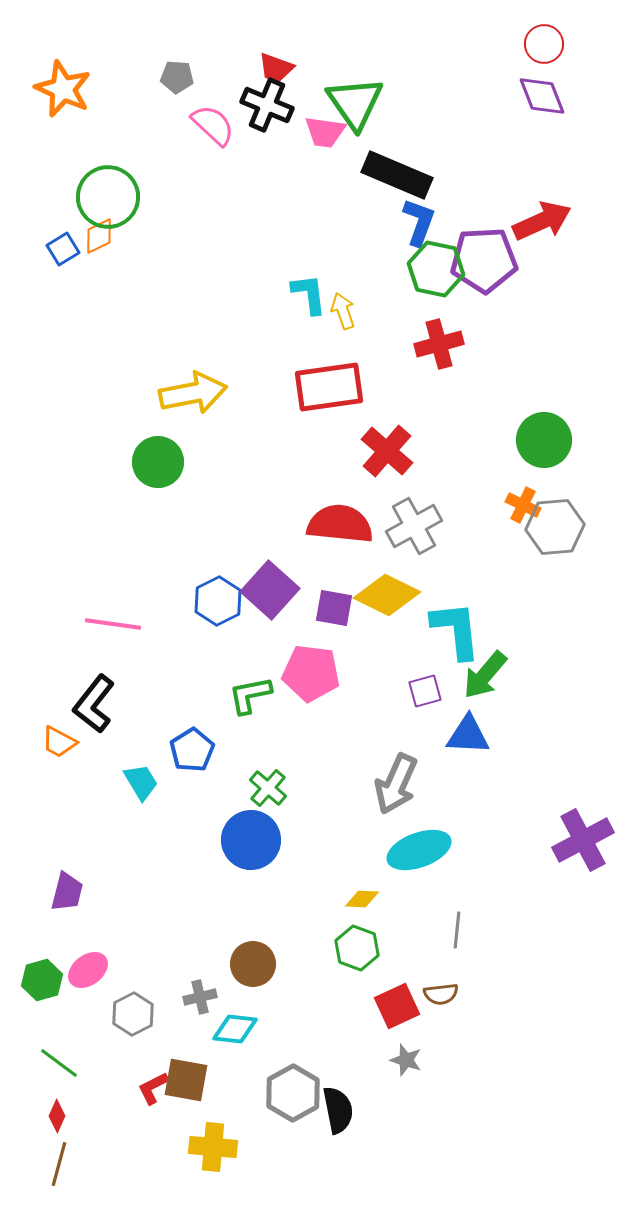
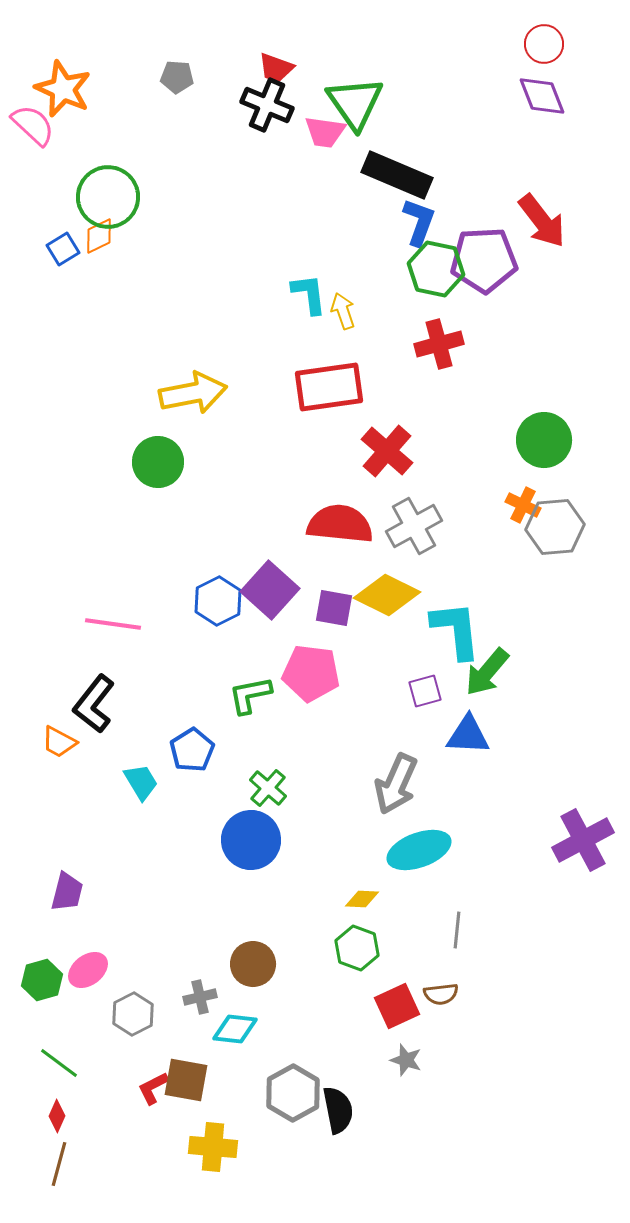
pink semicircle at (213, 125): moved 180 px left
red arrow at (542, 221): rotated 76 degrees clockwise
green arrow at (485, 675): moved 2 px right, 3 px up
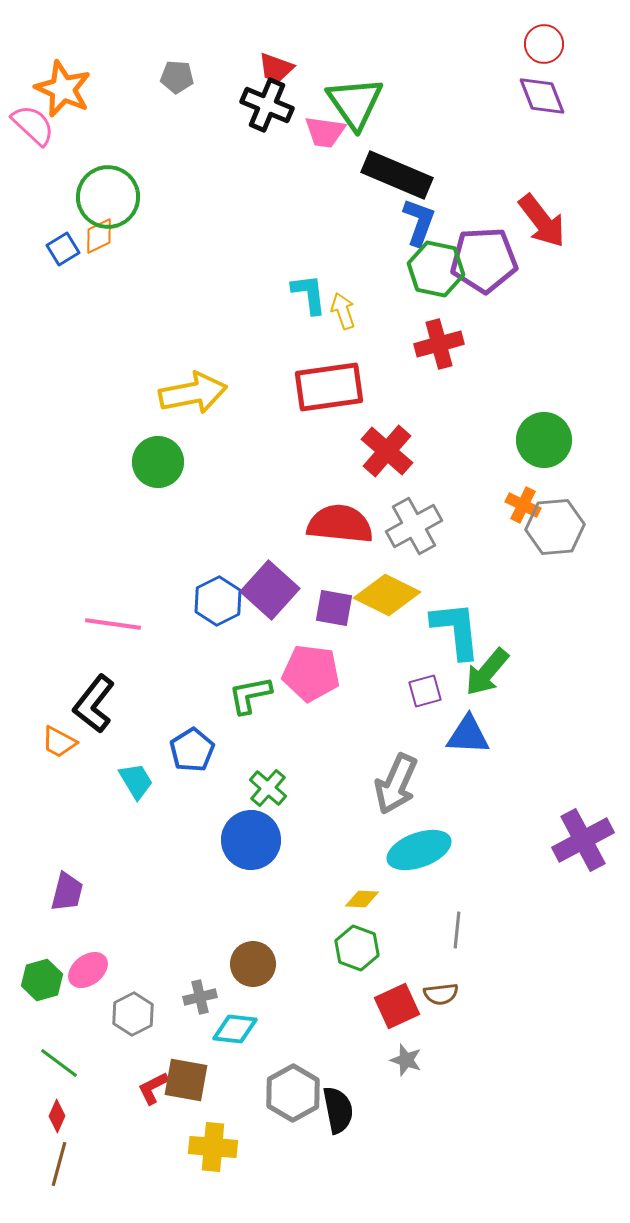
cyan trapezoid at (141, 782): moved 5 px left, 1 px up
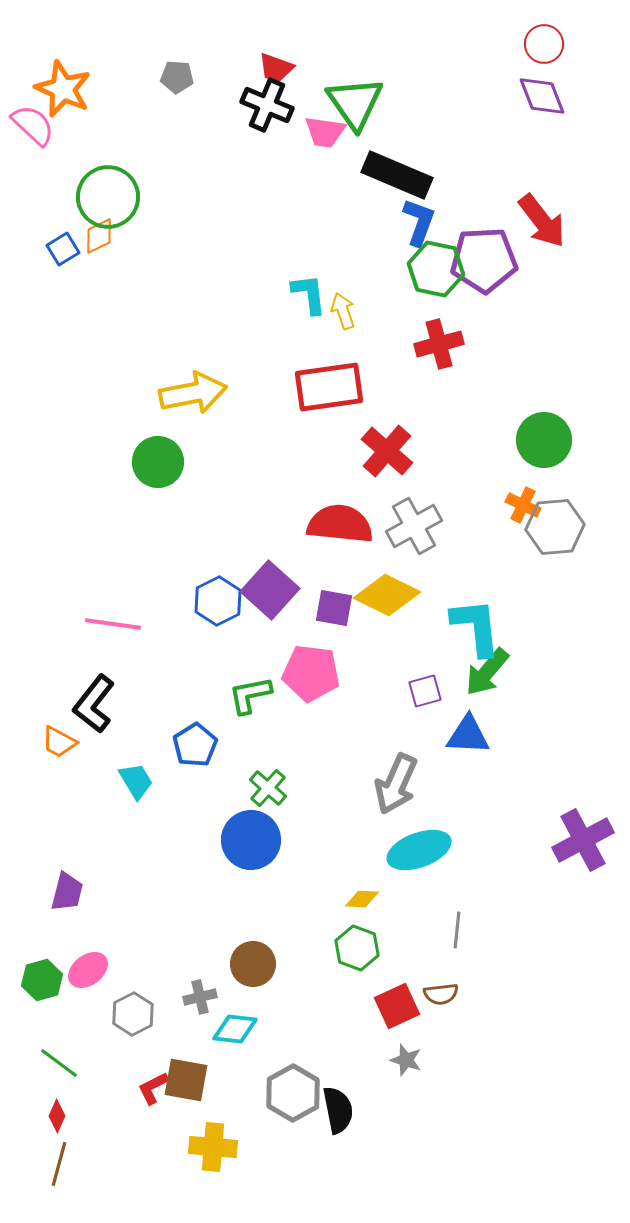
cyan L-shape at (456, 630): moved 20 px right, 3 px up
blue pentagon at (192, 750): moved 3 px right, 5 px up
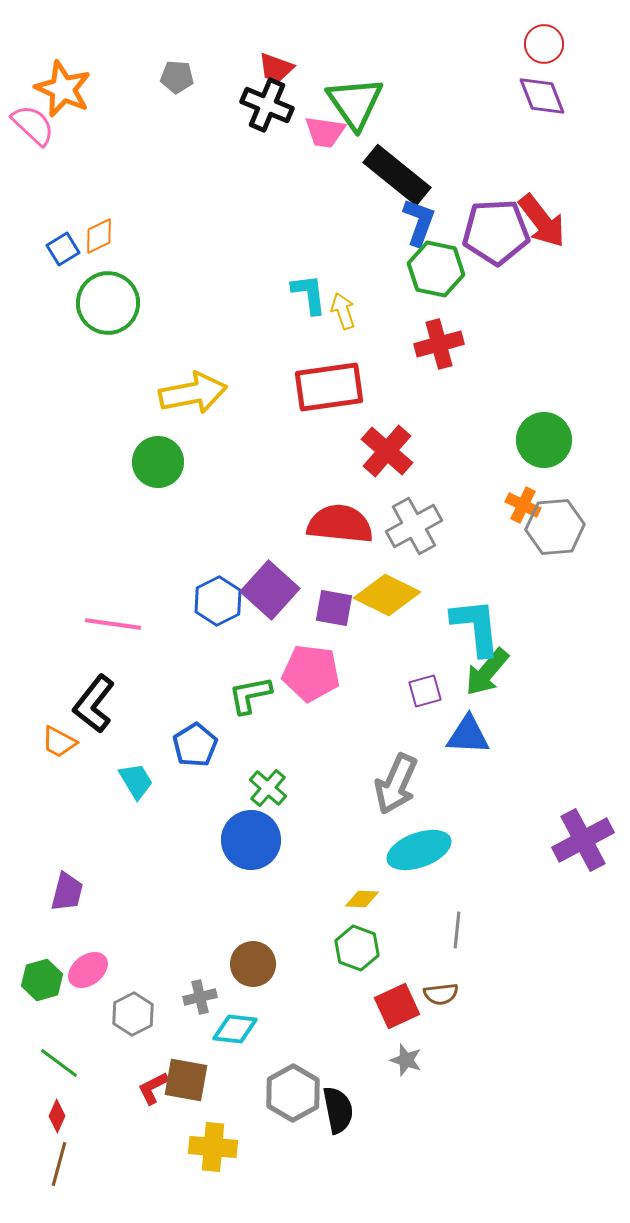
black rectangle at (397, 175): rotated 16 degrees clockwise
green circle at (108, 197): moved 106 px down
purple pentagon at (484, 260): moved 12 px right, 28 px up
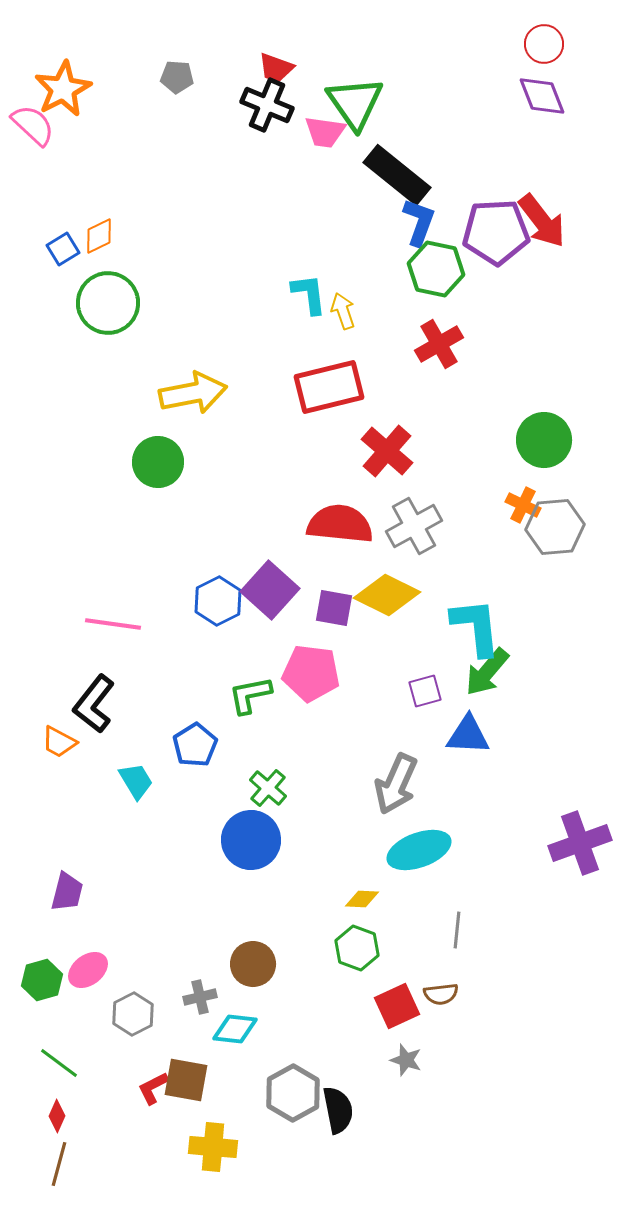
orange star at (63, 89): rotated 20 degrees clockwise
red cross at (439, 344): rotated 15 degrees counterclockwise
red rectangle at (329, 387): rotated 6 degrees counterclockwise
purple cross at (583, 840): moved 3 px left, 3 px down; rotated 8 degrees clockwise
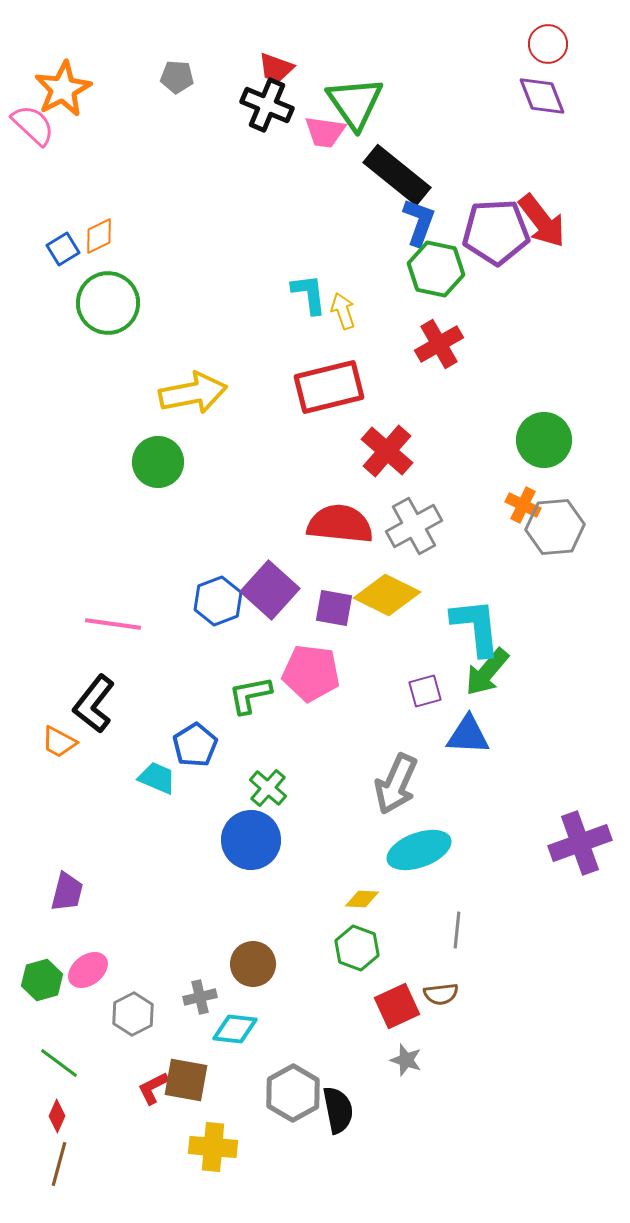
red circle at (544, 44): moved 4 px right
blue hexagon at (218, 601): rotated 6 degrees clockwise
cyan trapezoid at (136, 781): moved 21 px right, 3 px up; rotated 36 degrees counterclockwise
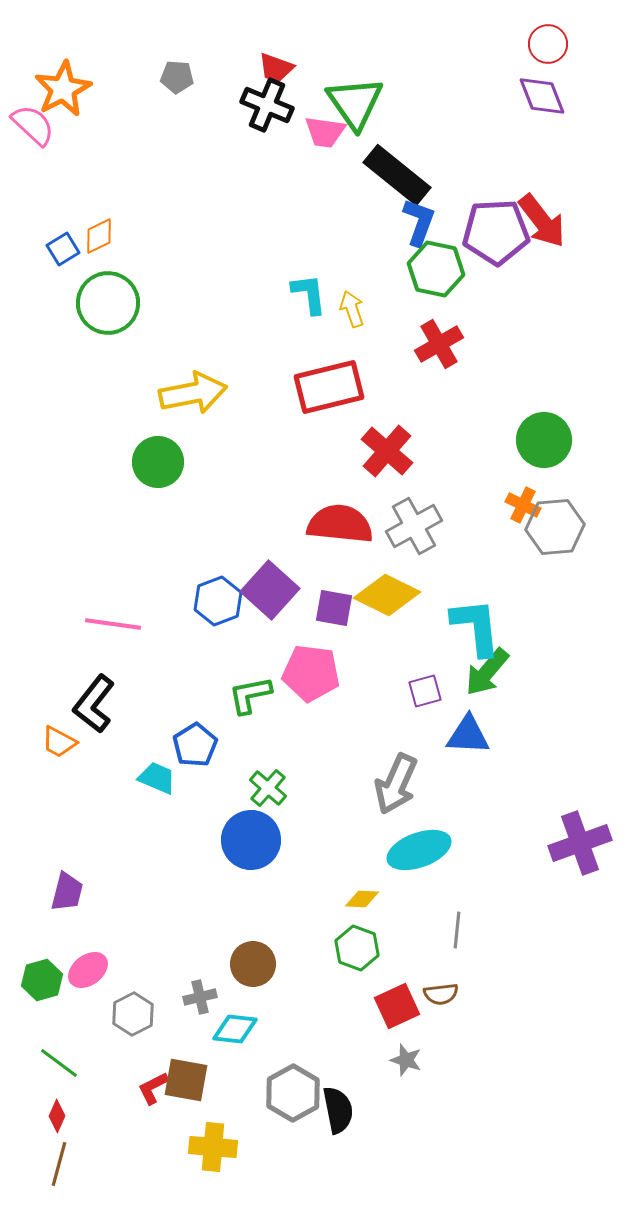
yellow arrow at (343, 311): moved 9 px right, 2 px up
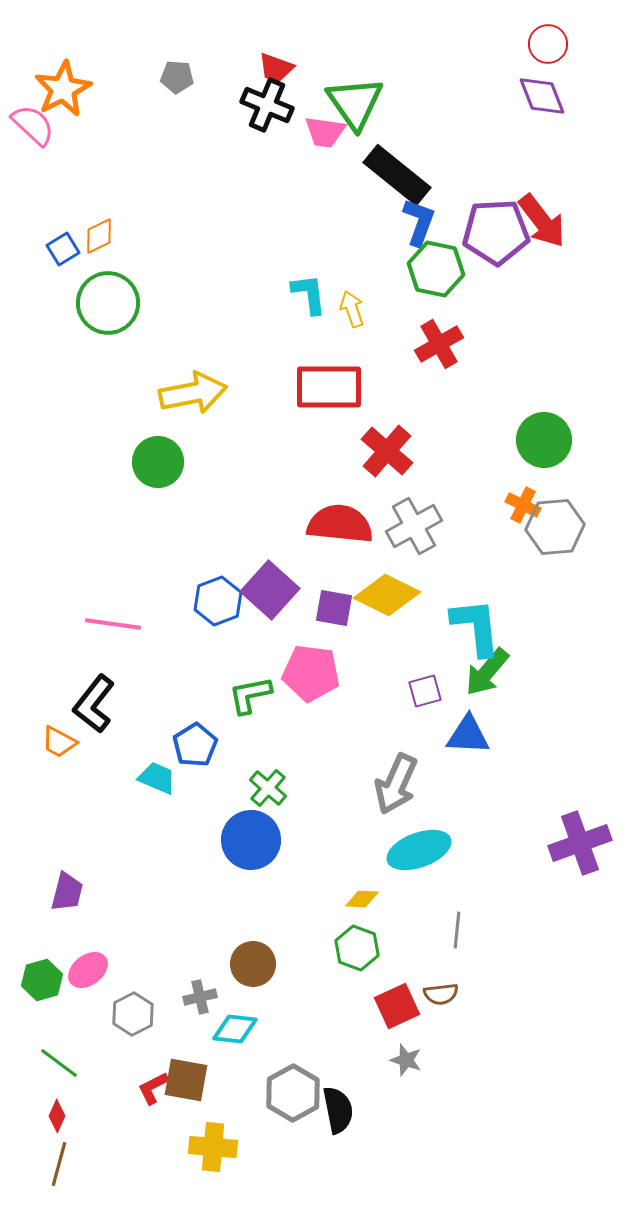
red rectangle at (329, 387): rotated 14 degrees clockwise
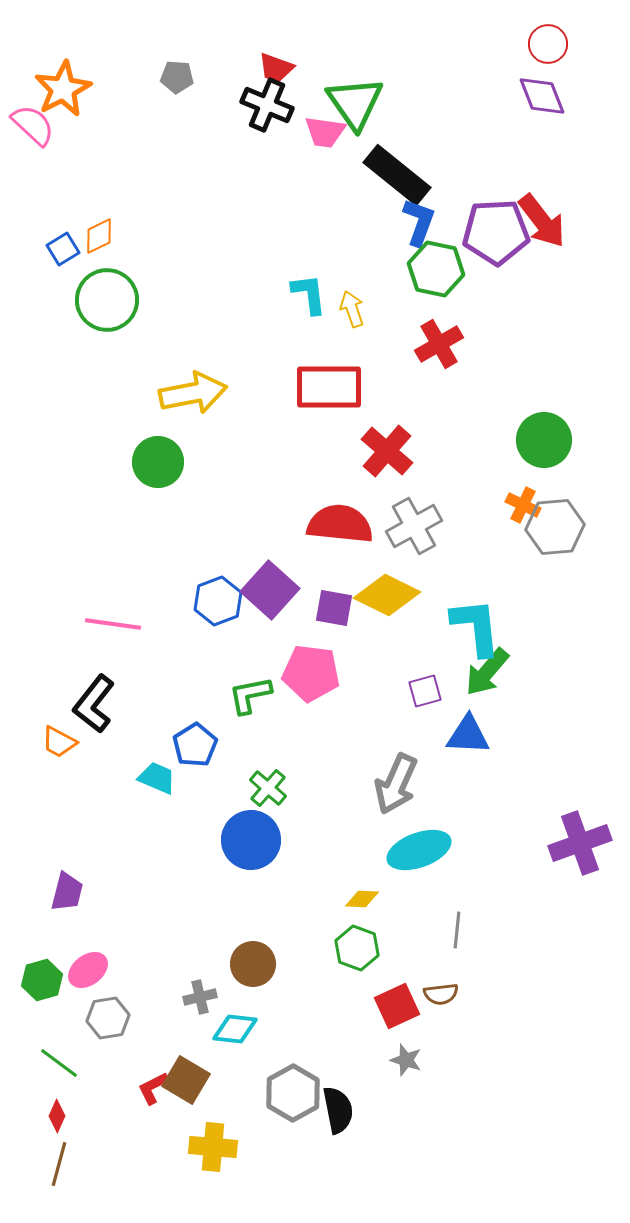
green circle at (108, 303): moved 1 px left, 3 px up
gray hexagon at (133, 1014): moved 25 px left, 4 px down; rotated 18 degrees clockwise
brown square at (186, 1080): rotated 21 degrees clockwise
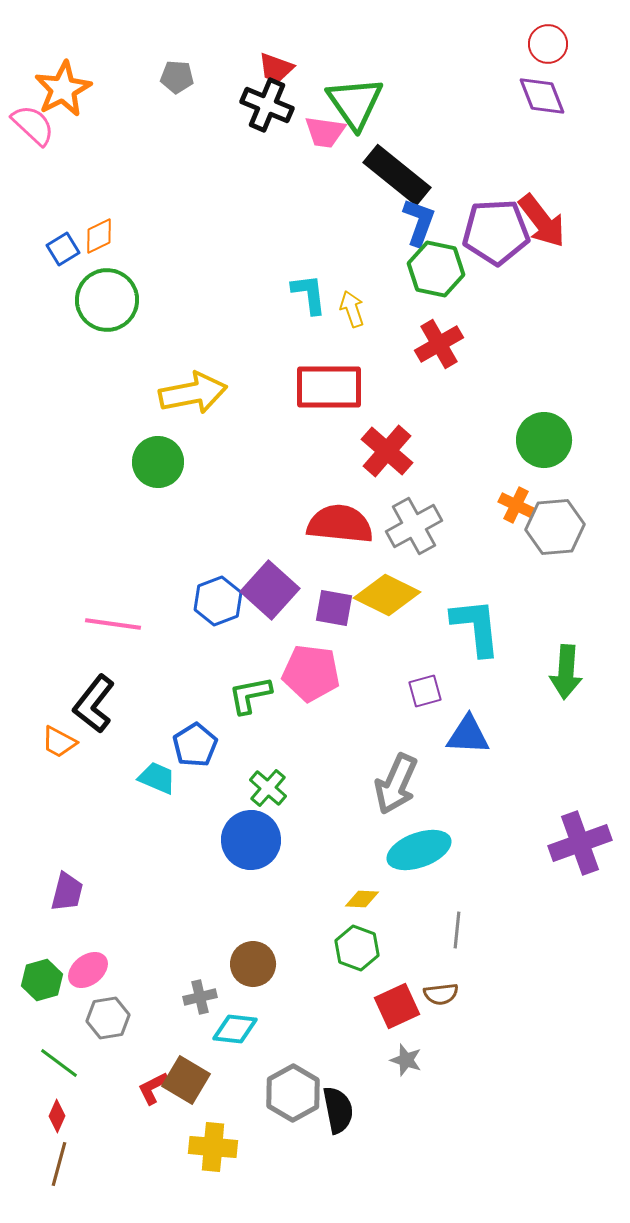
orange cross at (523, 505): moved 7 px left
green arrow at (487, 672): moved 79 px right; rotated 36 degrees counterclockwise
